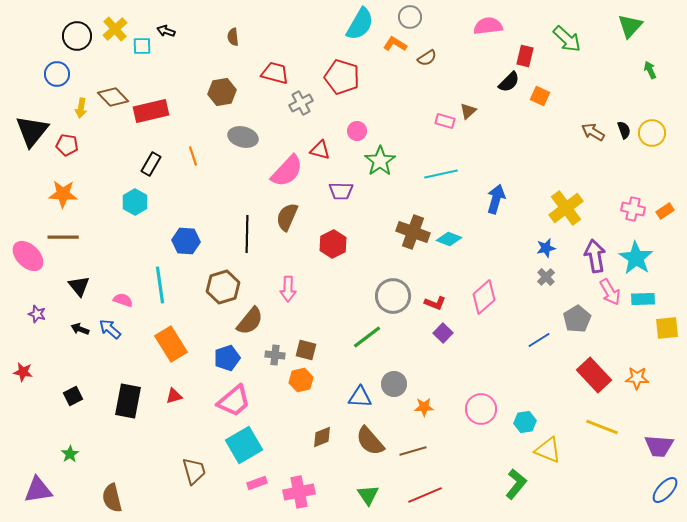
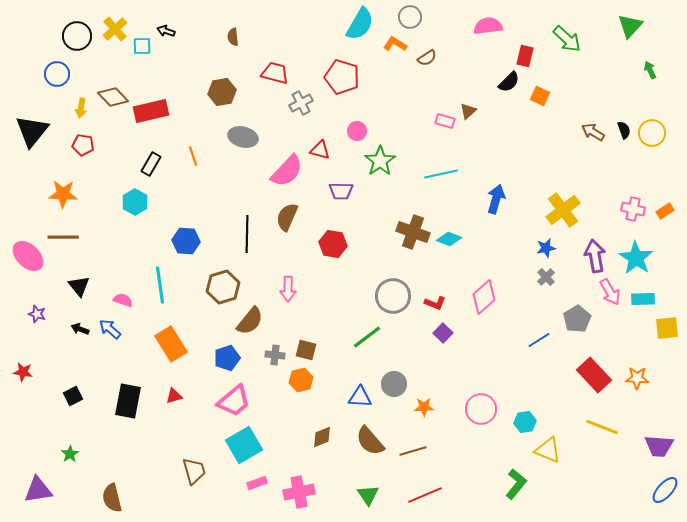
red pentagon at (67, 145): moved 16 px right
yellow cross at (566, 208): moved 3 px left, 2 px down
red hexagon at (333, 244): rotated 24 degrees counterclockwise
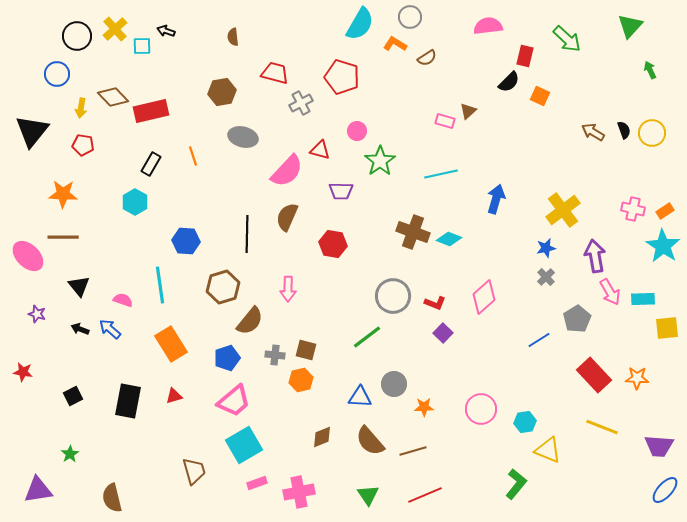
cyan star at (636, 258): moved 27 px right, 12 px up
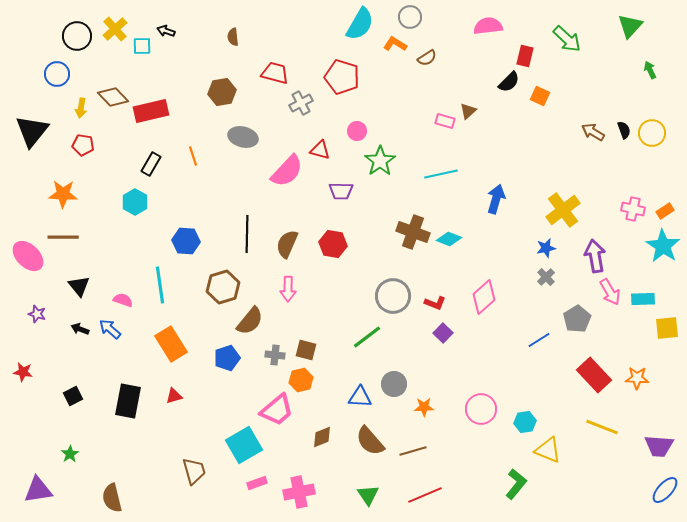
brown semicircle at (287, 217): moved 27 px down
pink trapezoid at (234, 401): moved 43 px right, 9 px down
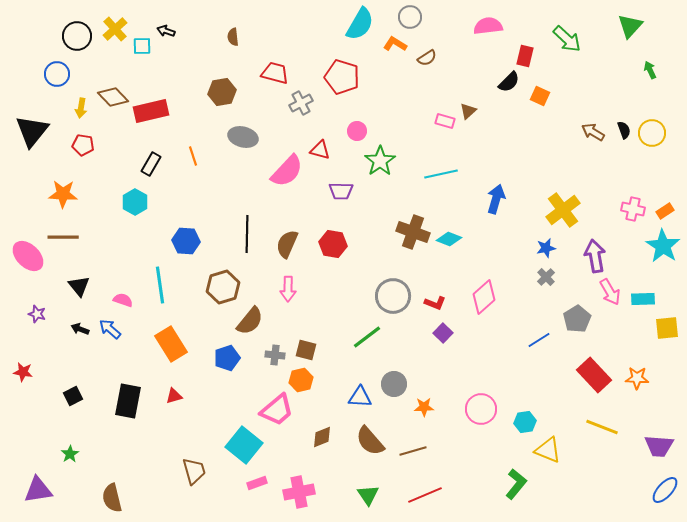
cyan square at (244, 445): rotated 21 degrees counterclockwise
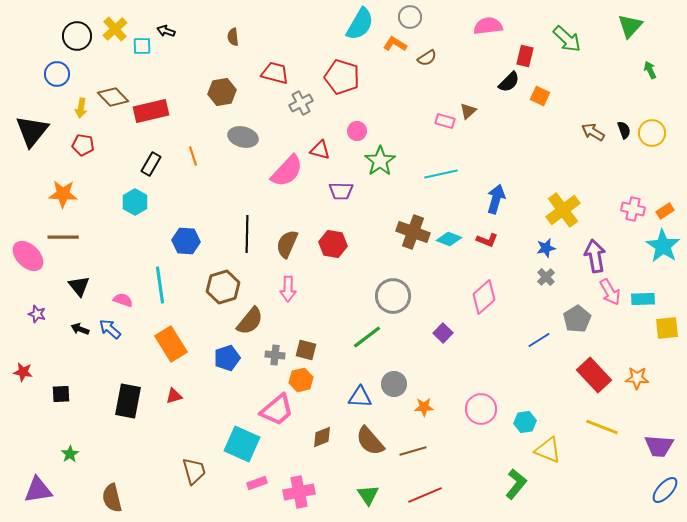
red L-shape at (435, 303): moved 52 px right, 63 px up
black square at (73, 396): moved 12 px left, 2 px up; rotated 24 degrees clockwise
cyan square at (244, 445): moved 2 px left, 1 px up; rotated 15 degrees counterclockwise
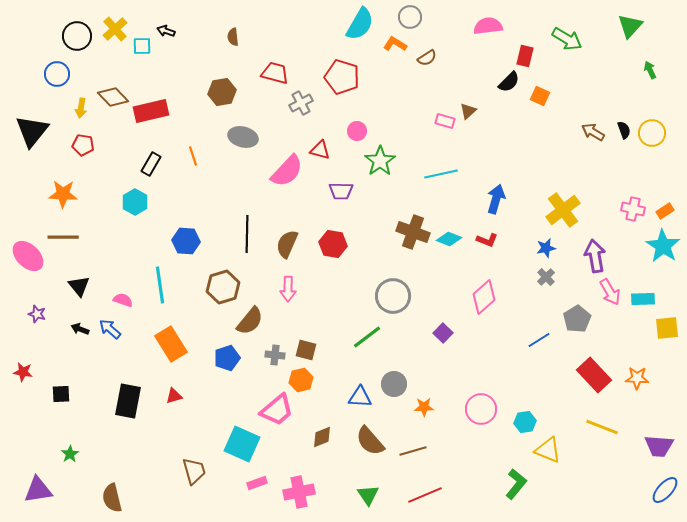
green arrow at (567, 39): rotated 12 degrees counterclockwise
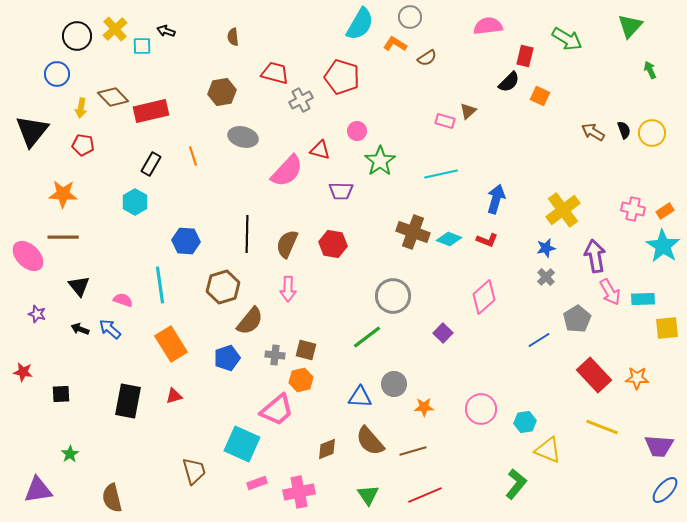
gray cross at (301, 103): moved 3 px up
brown diamond at (322, 437): moved 5 px right, 12 px down
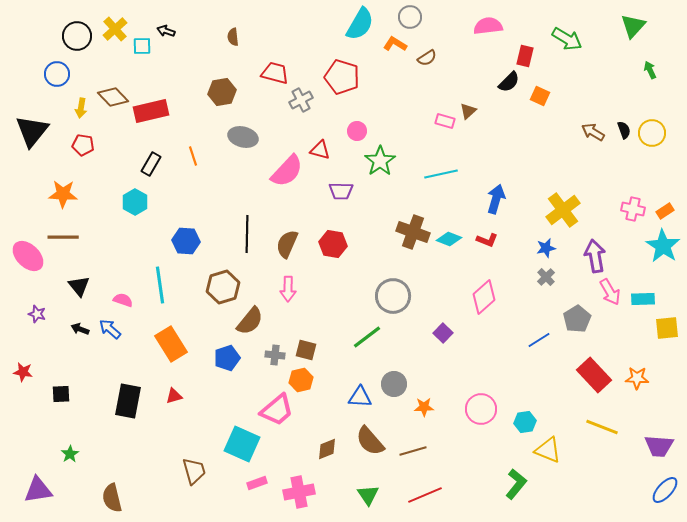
green triangle at (630, 26): moved 3 px right
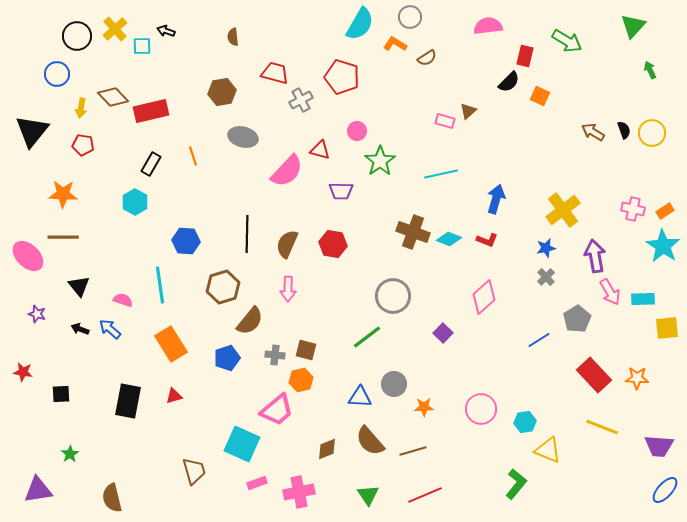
green arrow at (567, 39): moved 2 px down
